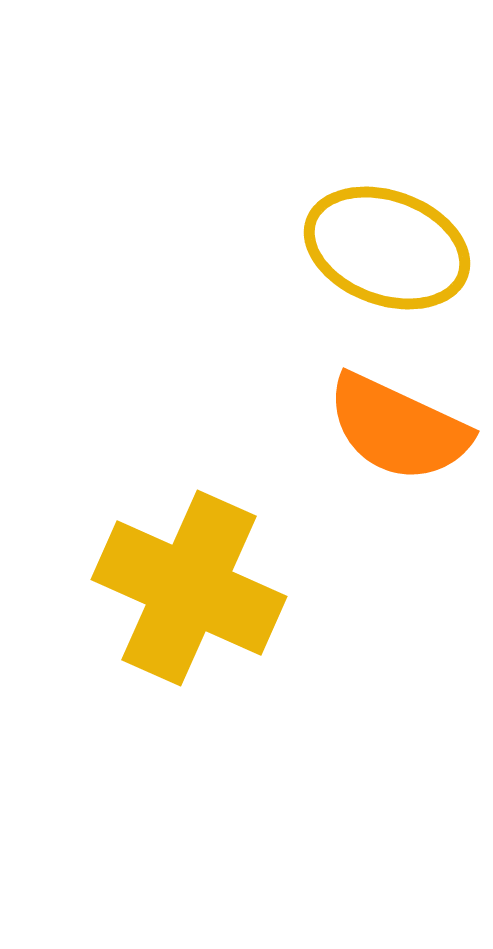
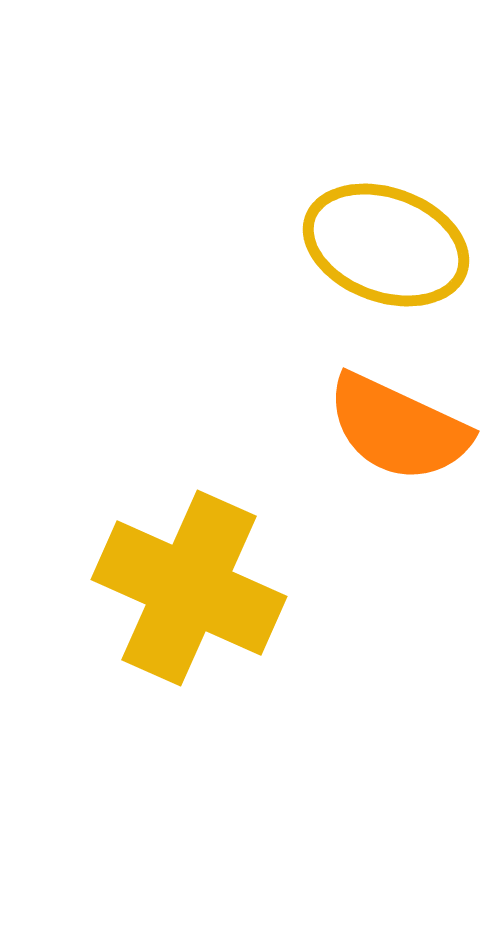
yellow ellipse: moved 1 px left, 3 px up
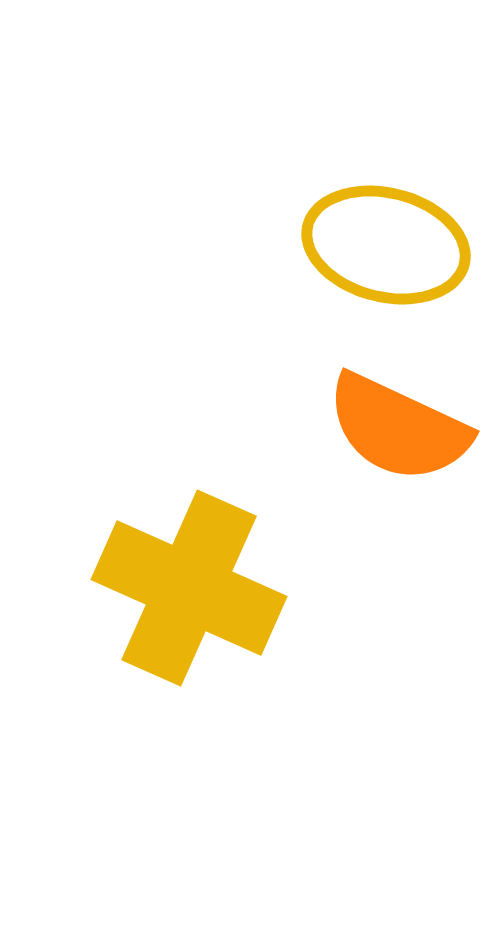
yellow ellipse: rotated 6 degrees counterclockwise
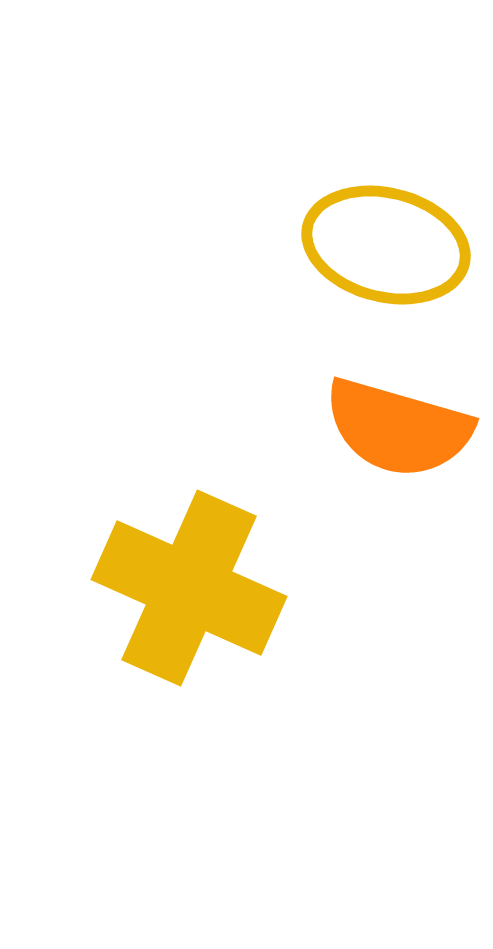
orange semicircle: rotated 9 degrees counterclockwise
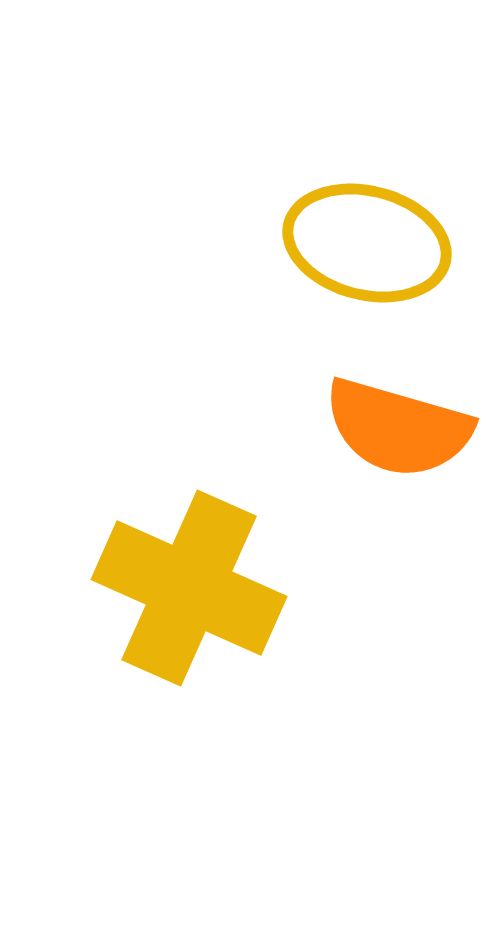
yellow ellipse: moved 19 px left, 2 px up
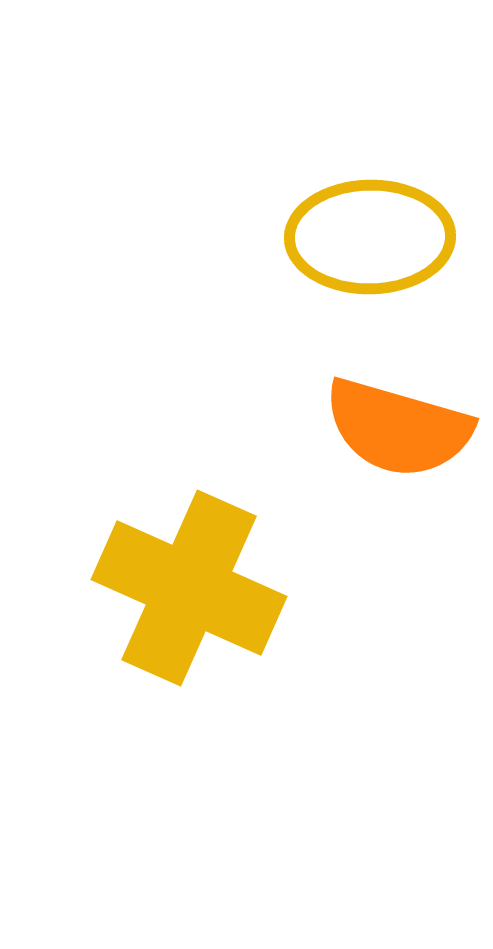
yellow ellipse: moved 3 px right, 6 px up; rotated 15 degrees counterclockwise
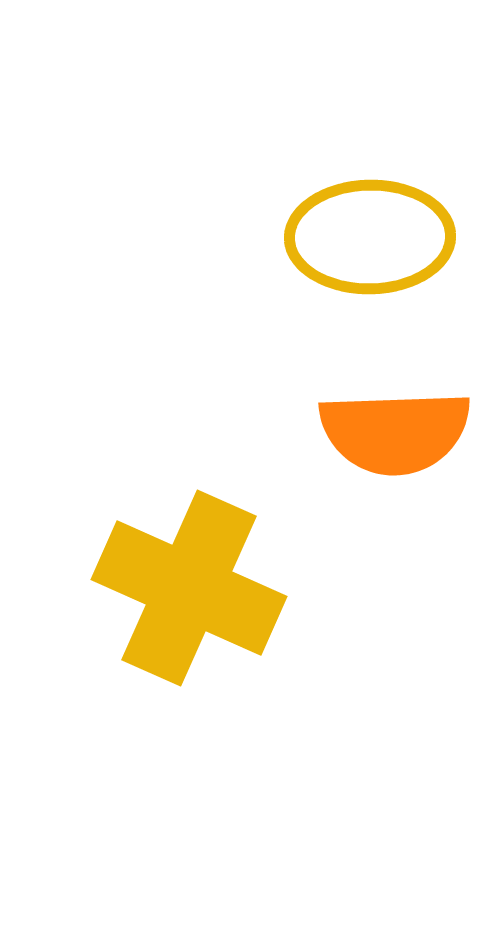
orange semicircle: moved 3 px left, 4 px down; rotated 18 degrees counterclockwise
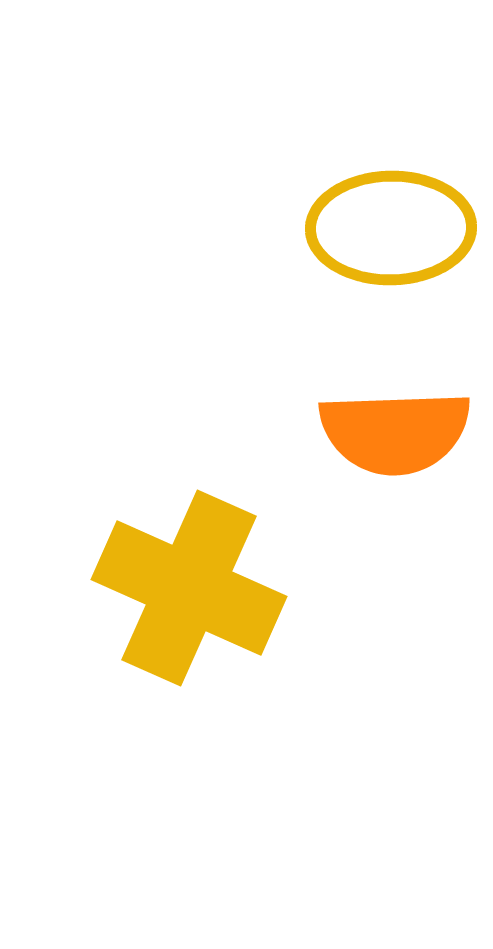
yellow ellipse: moved 21 px right, 9 px up
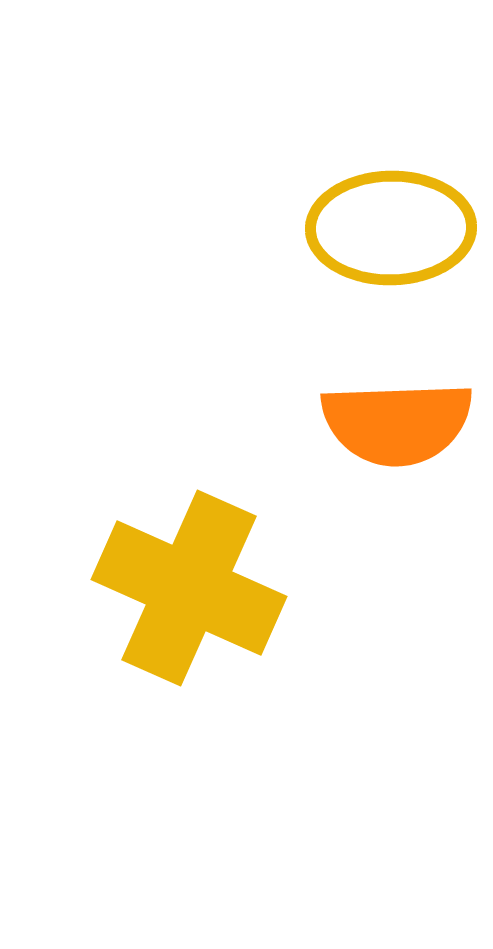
orange semicircle: moved 2 px right, 9 px up
